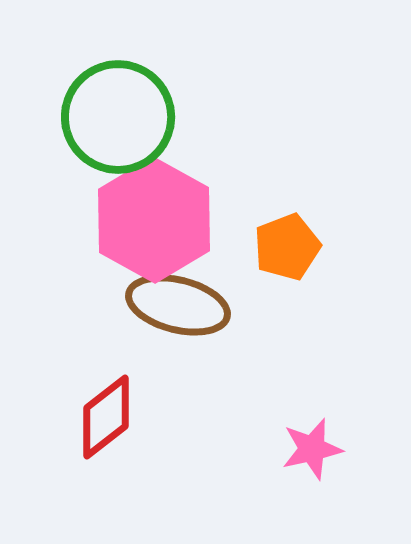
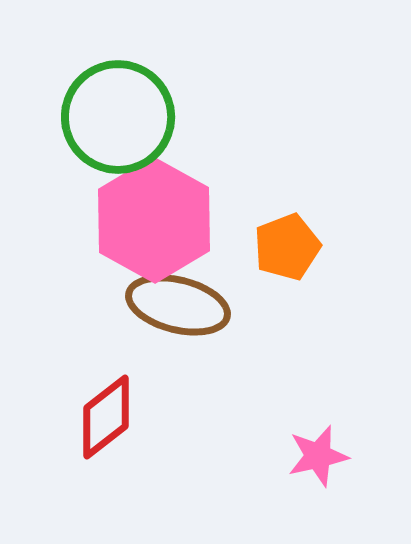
pink star: moved 6 px right, 7 px down
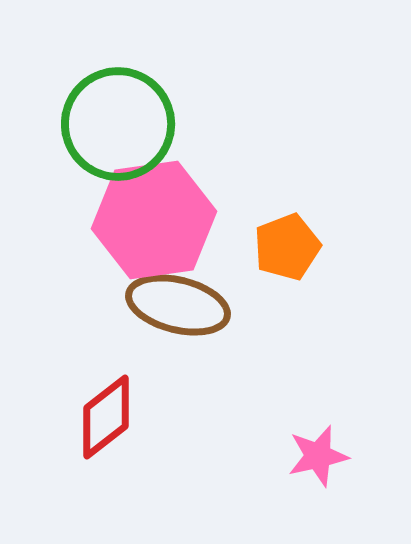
green circle: moved 7 px down
pink hexagon: rotated 23 degrees clockwise
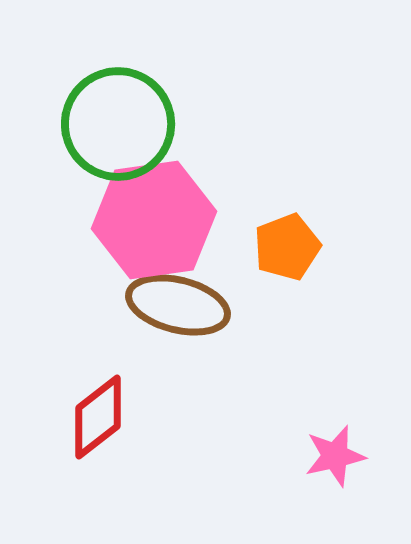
red diamond: moved 8 px left
pink star: moved 17 px right
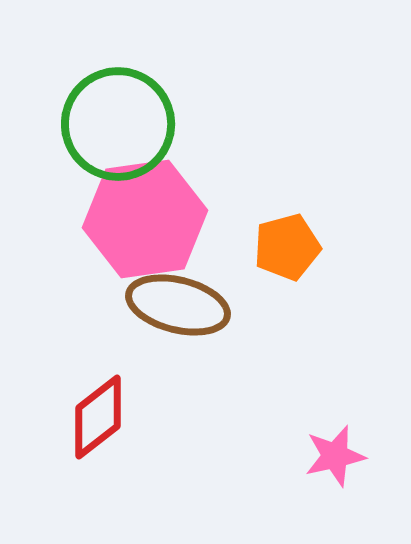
pink hexagon: moved 9 px left, 1 px up
orange pentagon: rotated 6 degrees clockwise
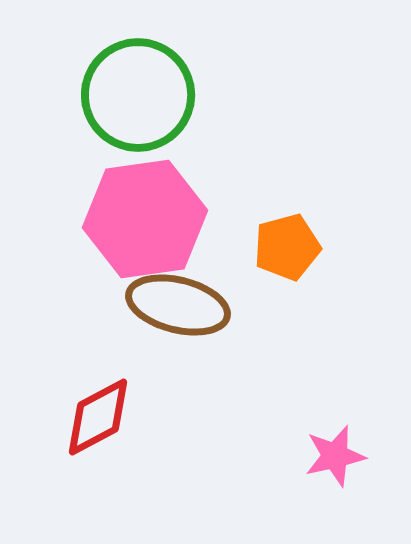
green circle: moved 20 px right, 29 px up
red diamond: rotated 10 degrees clockwise
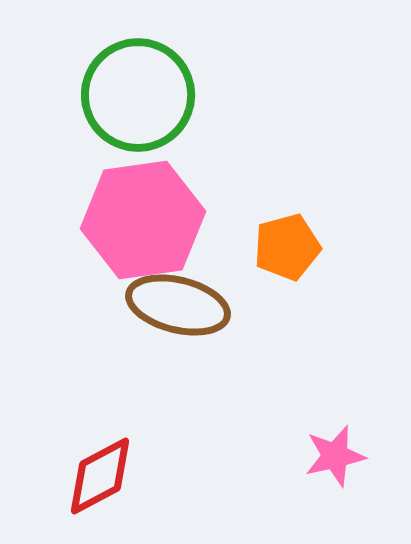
pink hexagon: moved 2 px left, 1 px down
red diamond: moved 2 px right, 59 px down
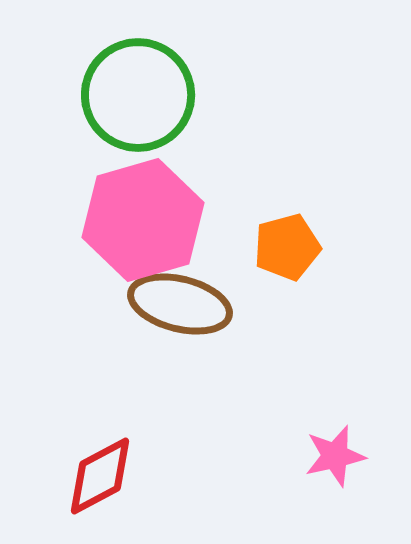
pink hexagon: rotated 8 degrees counterclockwise
brown ellipse: moved 2 px right, 1 px up
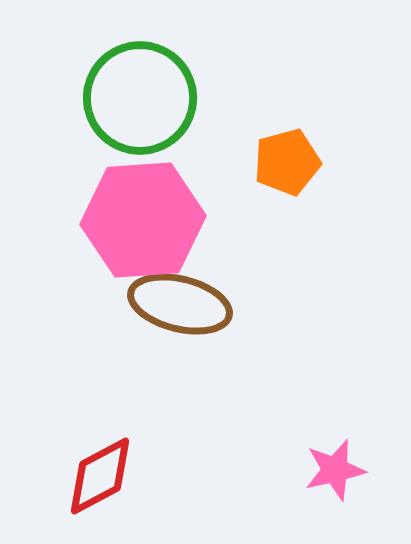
green circle: moved 2 px right, 3 px down
pink hexagon: rotated 12 degrees clockwise
orange pentagon: moved 85 px up
pink star: moved 14 px down
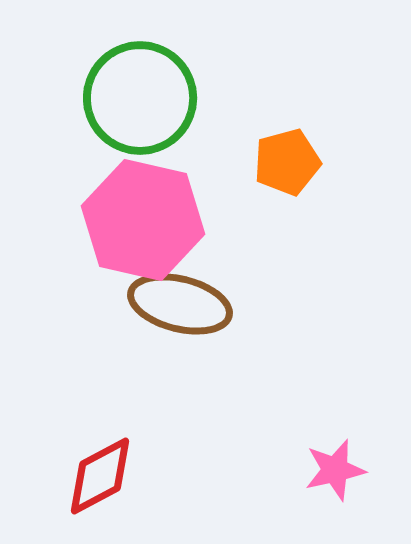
pink hexagon: rotated 17 degrees clockwise
